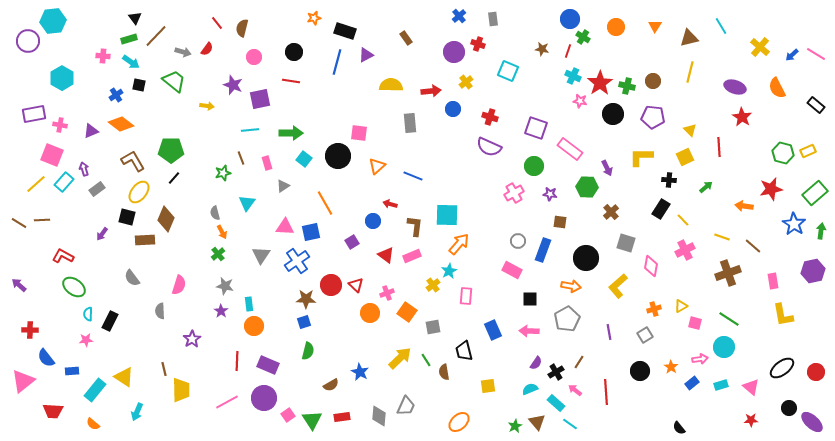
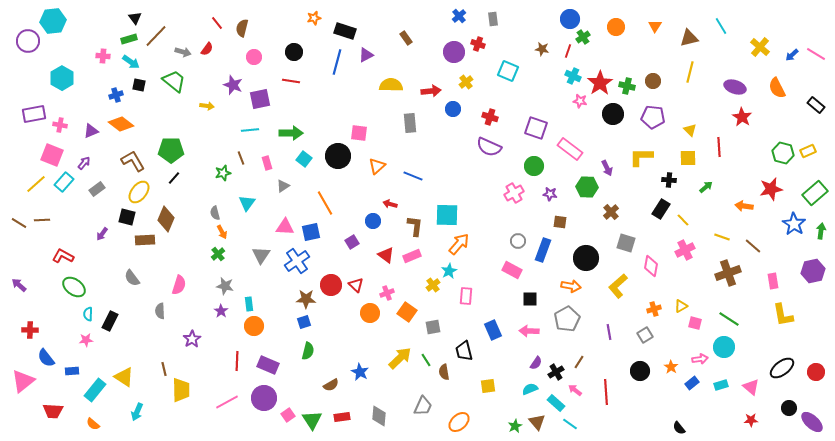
green cross at (583, 37): rotated 24 degrees clockwise
blue cross at (116, 95): rotated 16 degrees clockwise
yellow square at (685, 157): moved 3 px right, 1 px down; rotated 24 degrees clockwise
purple arrow at (84, 169): moved 6 px up; rotated 56 degrees clockwise
gray trapezoid at (406, 406): moved 17 px right
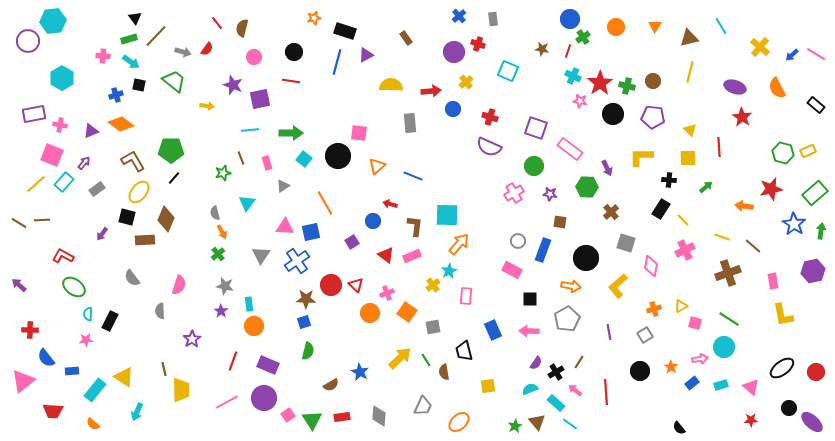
red line at (237, 361): moved 4 px left; rotated 18 degrees clockwise
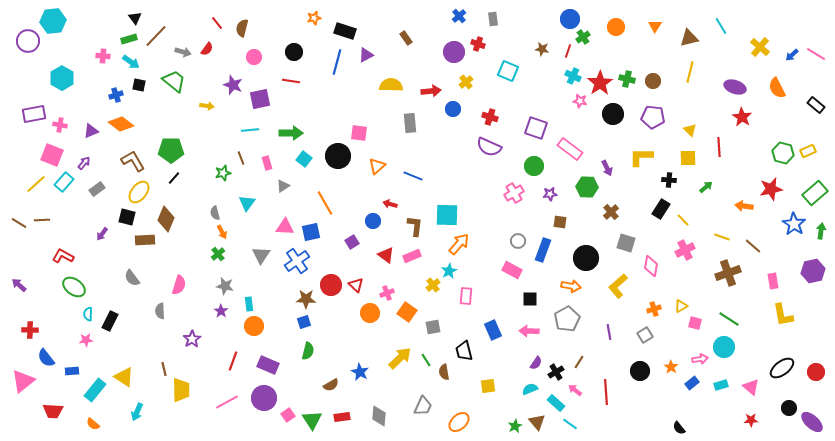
green cross at (627, 86): moved 7 px up
purple star at (550, 194): rotated 16 degrees counterclockwise
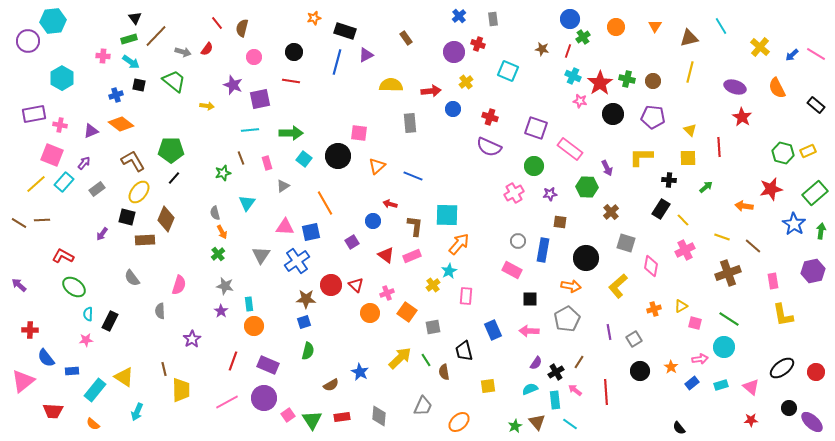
blue rectangle at (543, 250): rotated 10 degrees counterclockwise
gray square at (645, 335): moved 11 px left, 4 px down
cyan rectangle at (556, 403): moved 1 px left, 3 px up; rotated 42 degrees clockwise
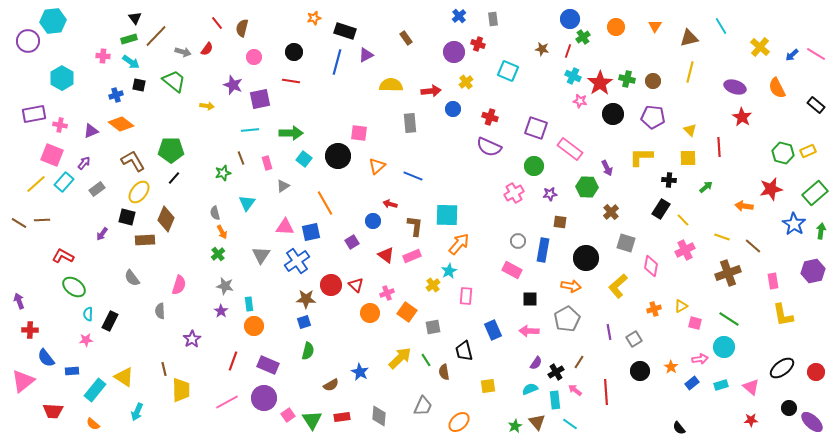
purple arrow at (19, 285): moved 16 px down; rotated 28 degrees clockwise
